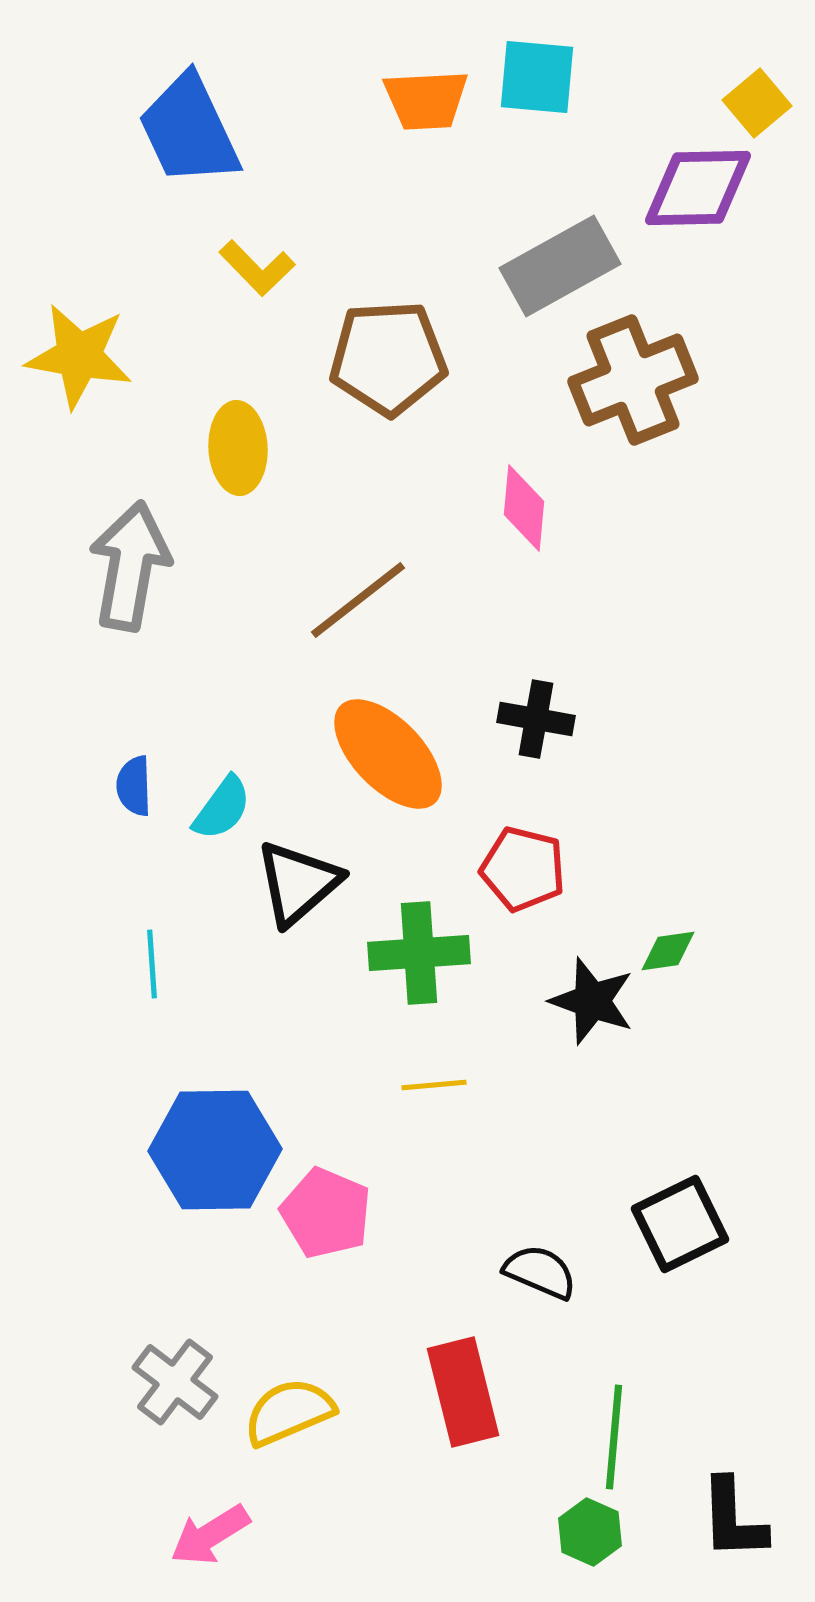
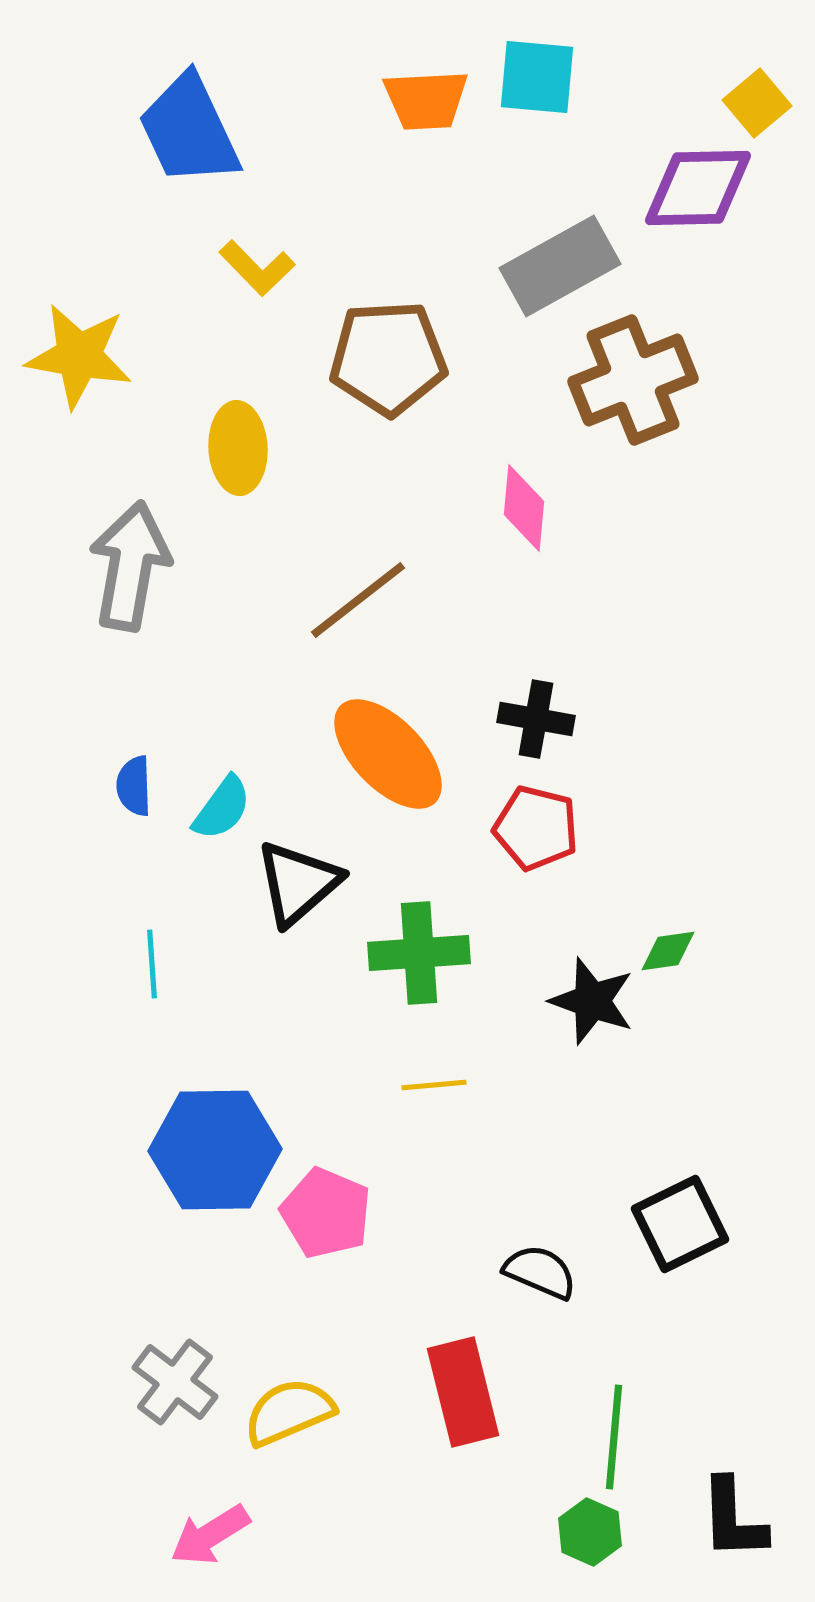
red pentagon: moved 13 px right, 41 px up
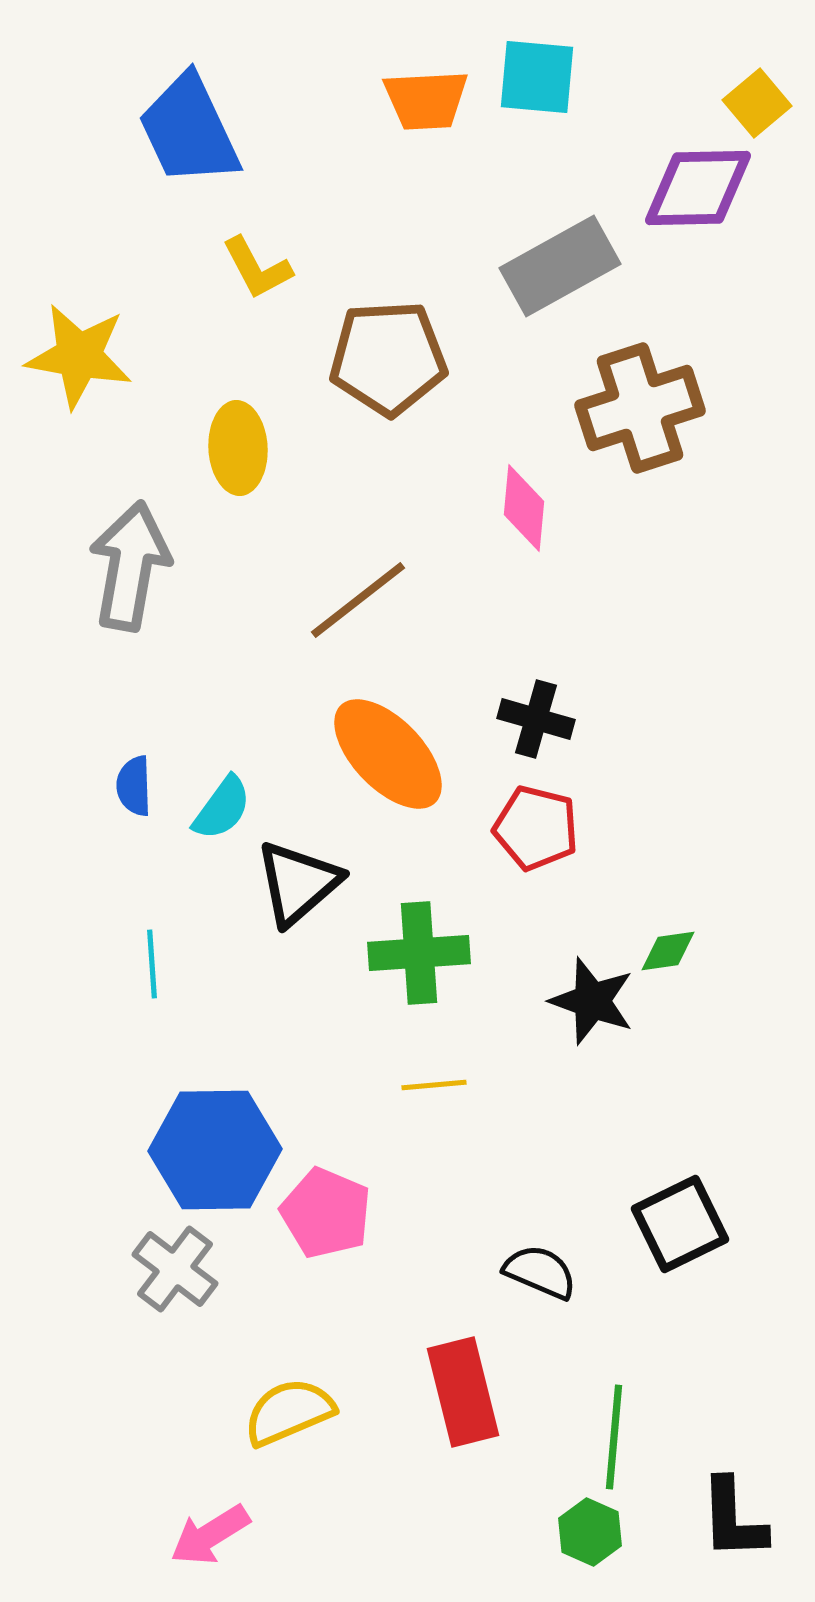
yellow L-shape: rotated 16 degrees clockwise
brown cross: moved 7 px right, 28 px down; rotated 4 degrees clockwise
black cross: rotated 6 degrees clockwise
gray cross: moved 113 px up
